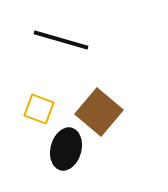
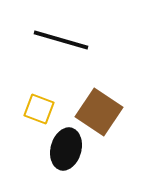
brown square: rotated 6 degrees counterclockwise
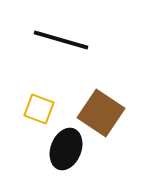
brown square: moved 2 px right, 1 px down
black ellipse: rotated 6 degrees clockwise
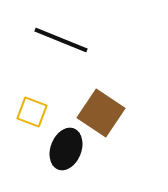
black line: rotated 6 degrees clockwise
yellow square: moved 7 px left, 3 px down
